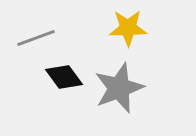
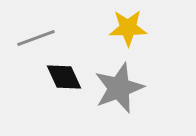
black diamond: rotated 12 degrees clockwise
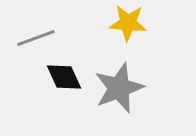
yellow star: moved 5 px up; rotated 6 degrees clockwise
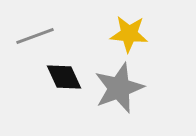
yellow star: moved 1 px right, 11 px down
gray line: moved 1 px left, 2 px up
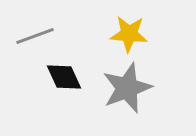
gray star: moved 8 px right
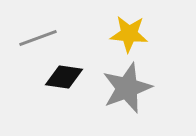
gray line: moved 3 px right, 2 px down
black diamond: rotated 57 degrees counterclockwise
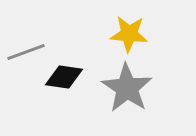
gray line: moved 12 px left, 14 px down
gray star: rotated 18 degrees counterclockwise
